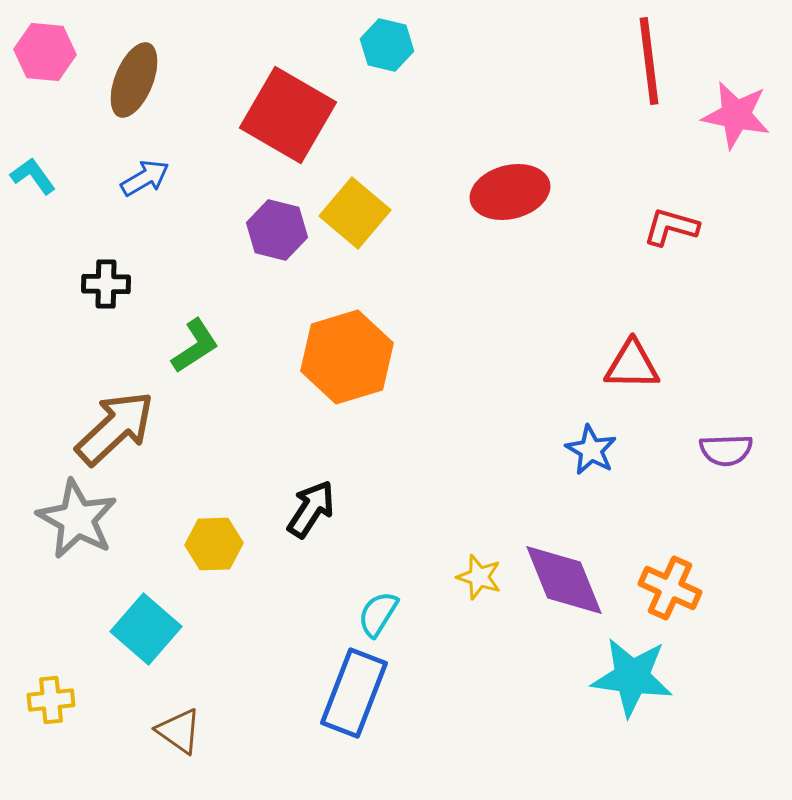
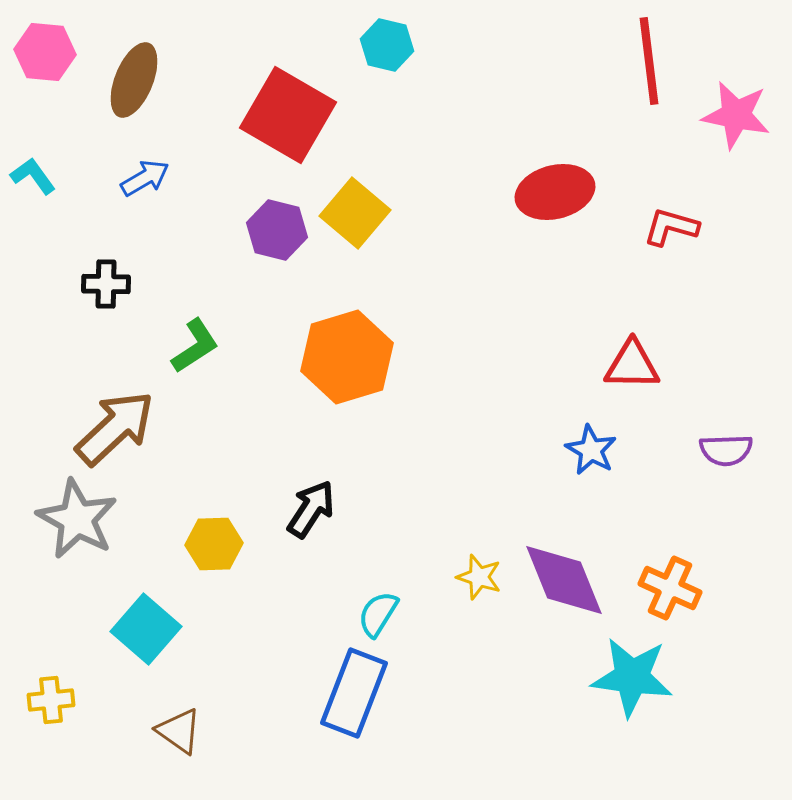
red ellipse: moved 45 px right
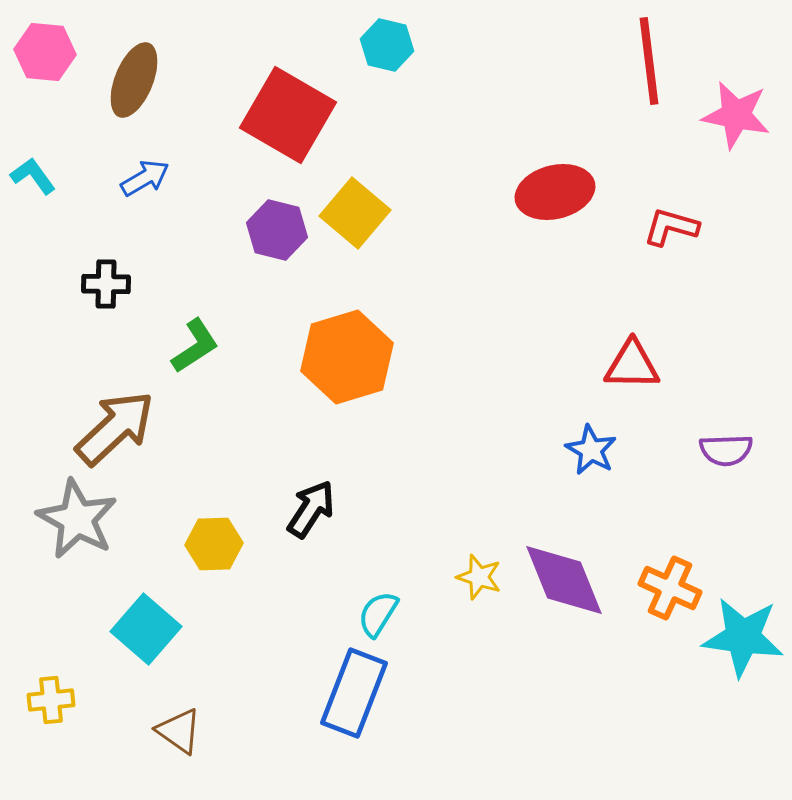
cyan star: moved 111 px right, 40 px up
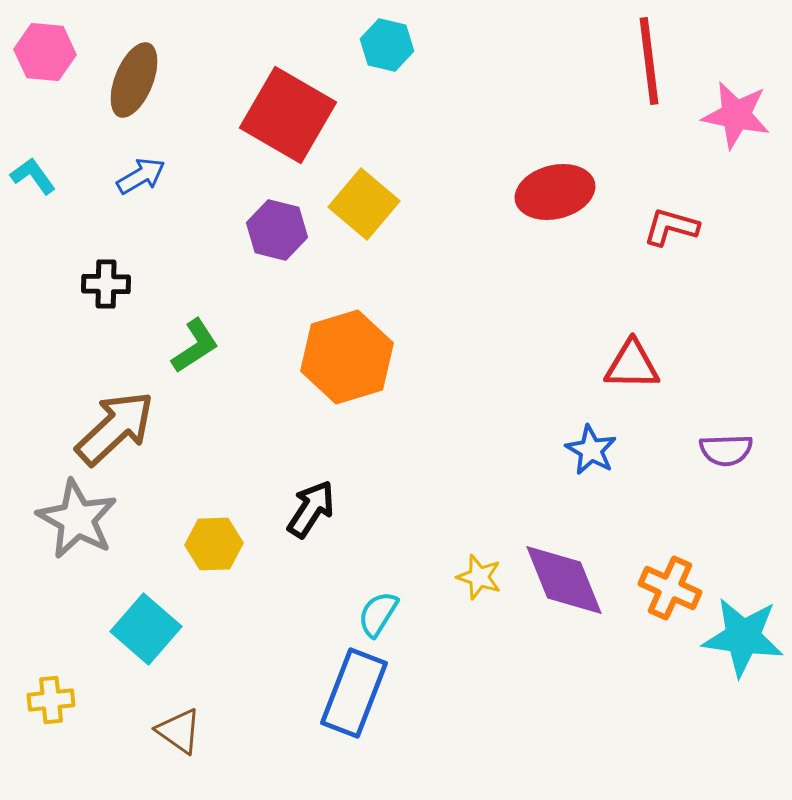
blue arrow: moved 4 px left, 2 px up
yellow square: moved 9 px right, 9 px up
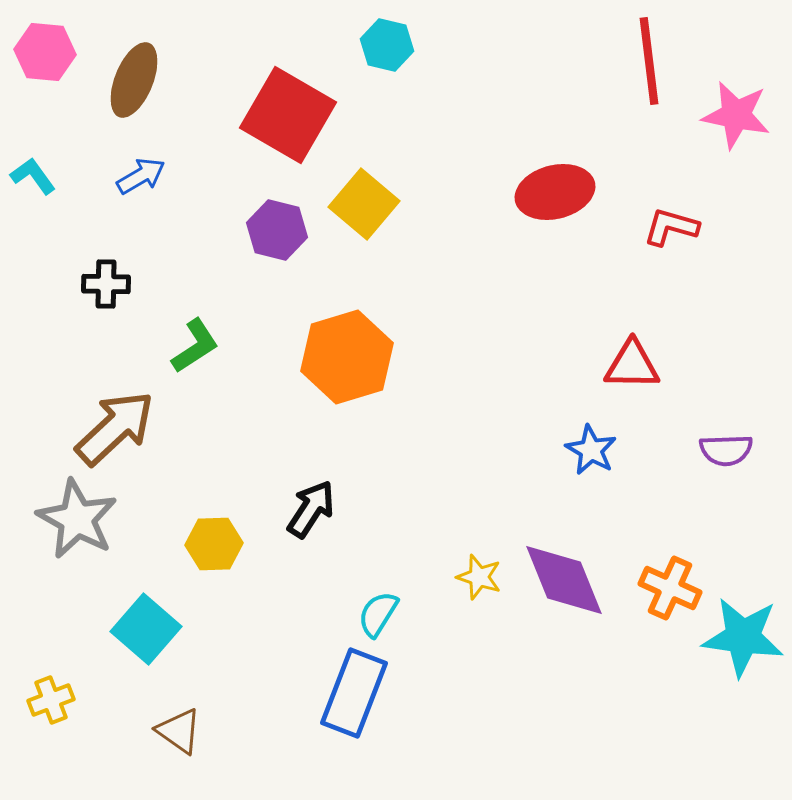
yellow cross: rotated 15 degrees counterclockwise
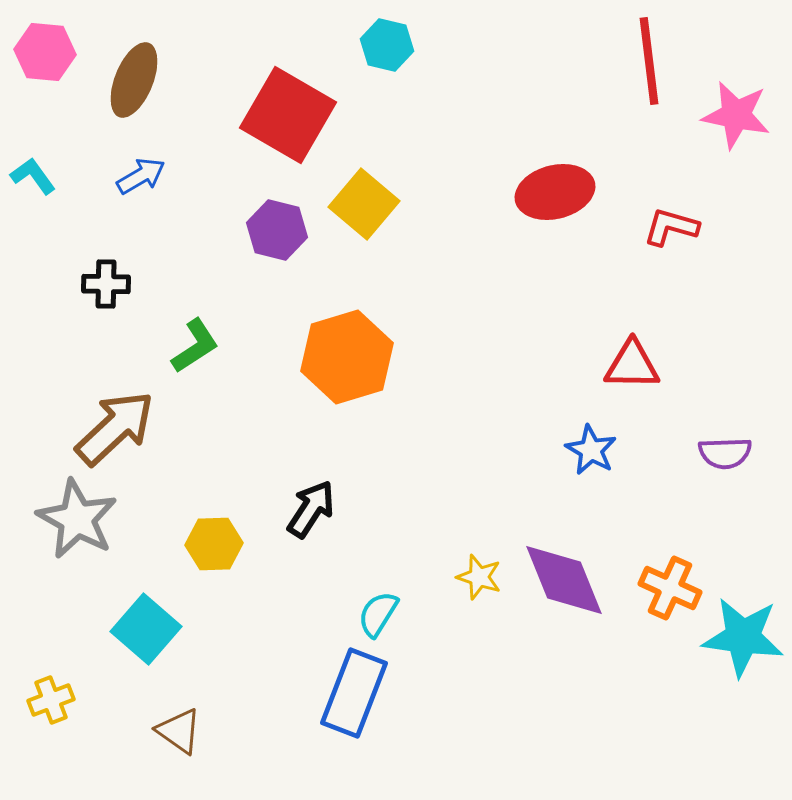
purple semicircle: moved 1 px left, 3 px down
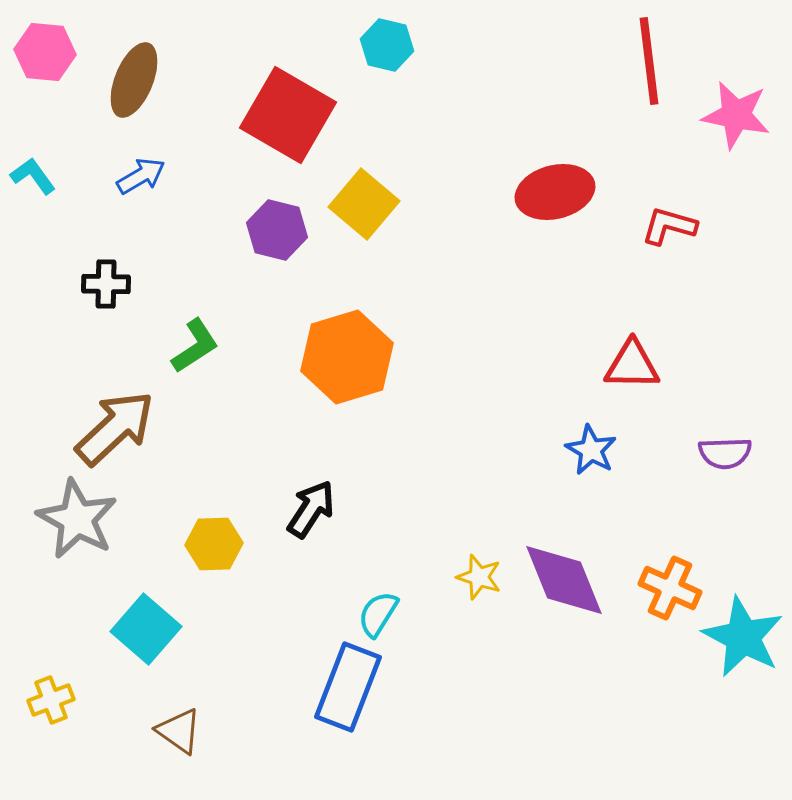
red L-shape: moved 2 px left, 1 px up
cyan star: rotated 20 degrees clockwise
blue rectangle: moved 6 px left, 6 px up
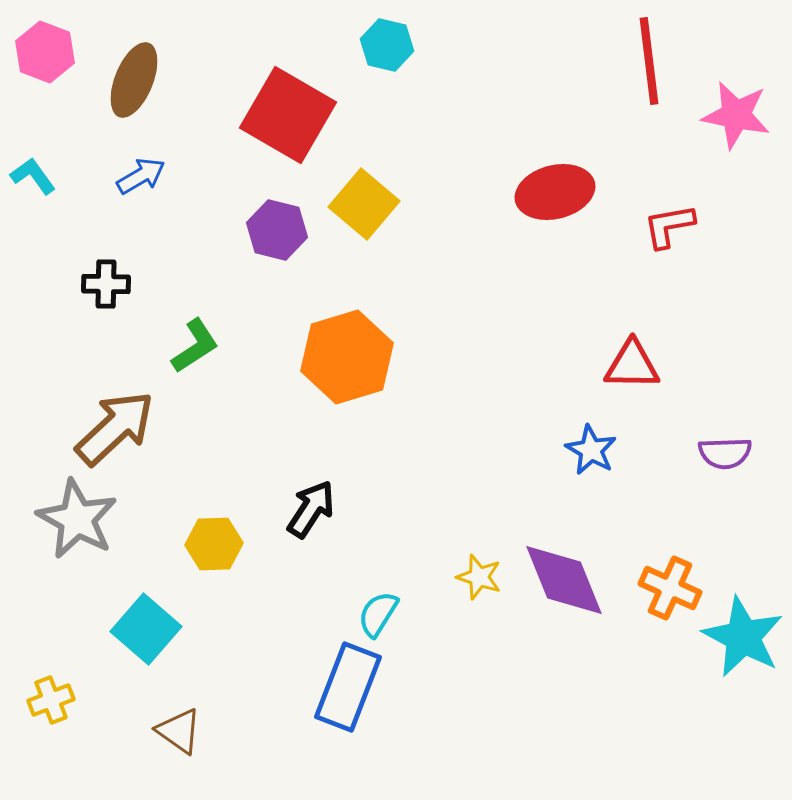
pink hexagon: rotated 16 degrees clockwise
red L-shape: rotated 26 degrees counterclockwise
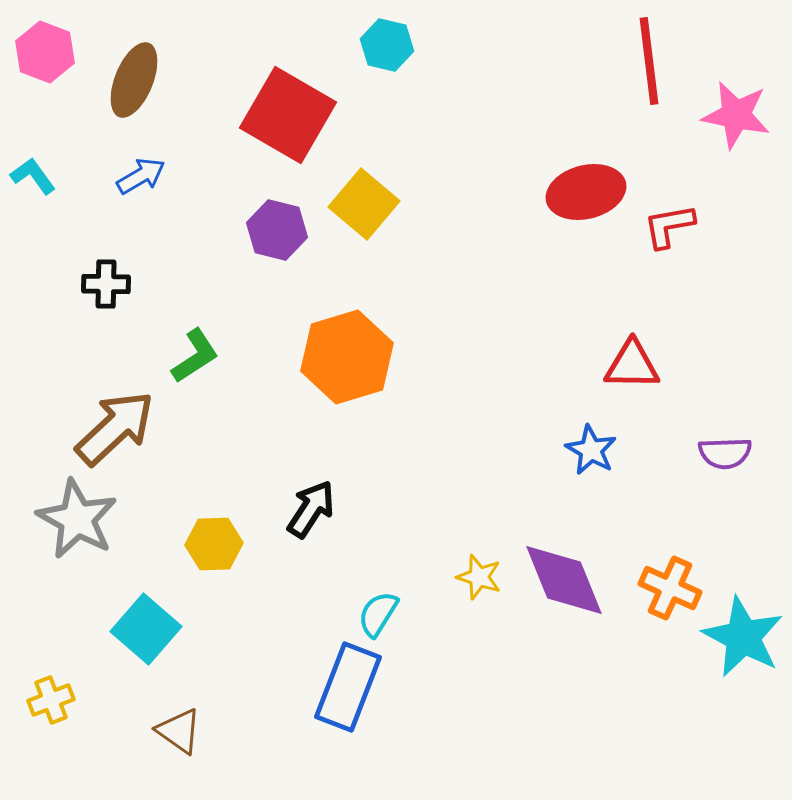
red ellipse: moved 31 px right
green L-shape: moved 10 px down
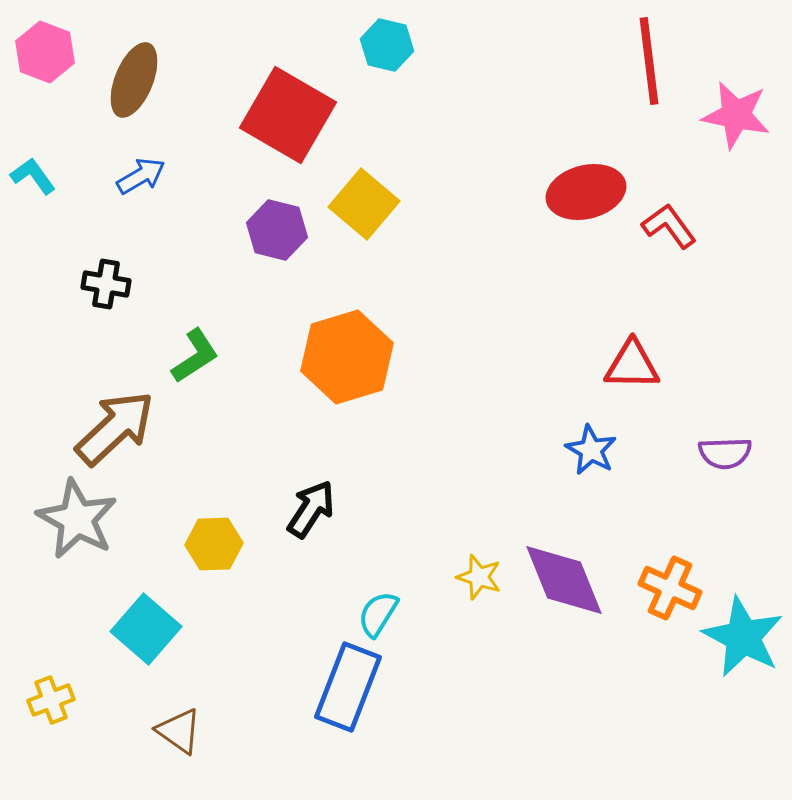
red L-shape: rotated 64 degrees clockwise
black cross: rotated 9 degrees clockwise
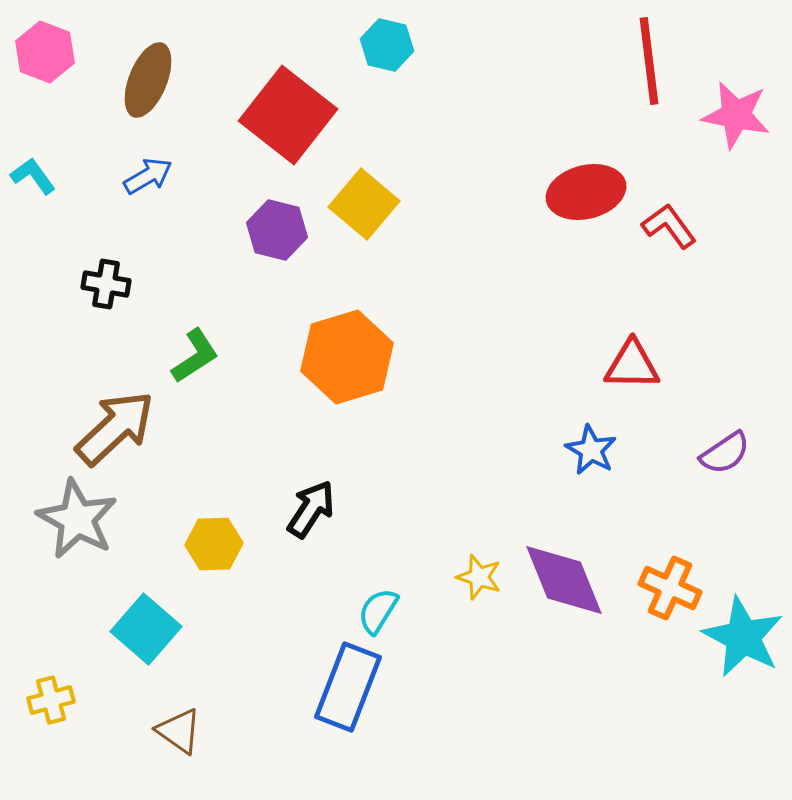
brown ellipse: moved 14 px right
red square: rotated 8 degrees clockwise
blue arrow: moved 7 px right
purple semicircle: rotated 32 degrees counterclockwise
cyan semicircle: moved 3 px up
yellow cross: rotated 6 degrees clockwise
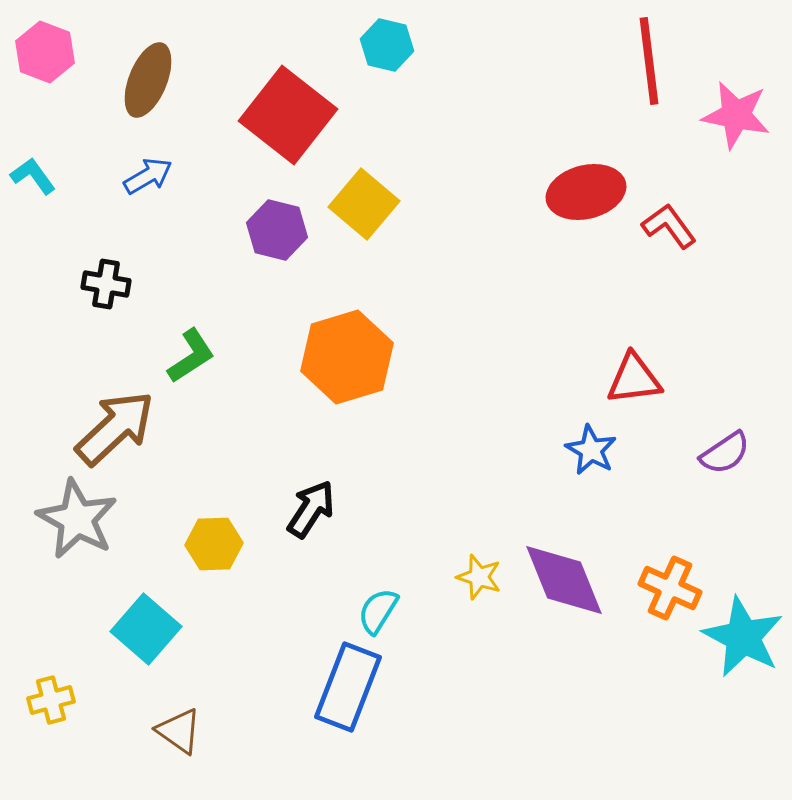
green L-shape: moved 4 px left
red triangle: moved 2 px right, 14 px down; rotated 8 degrees counterclockwise
